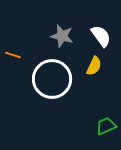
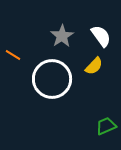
gray star: rotated 25 degrees clockwise
orange line: rotated 14 degrees clockwise
yellow semicircle: rotated 18 degrees clockwise
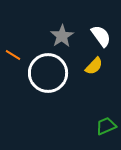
white circle: moved 4 px left, 6 px up
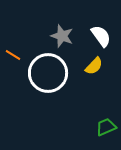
gray star: rotated 20 degrees counterclockwise
green trapezoid: moved 1 px down
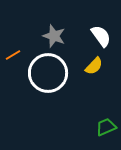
gray star: moved 8 px left
orange line: rotated 63 degrees counterclockwise
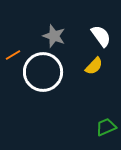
white circle: moved 5 px left, 1 px up
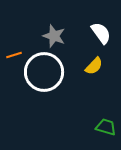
white semicircle: moved 3 px up
orange line: moved 1 px right; rotated 14 degrees clockwise
white circle: moved 1 px right
green trapezoid: rotated 40 degrees clockwise
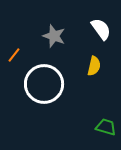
white semicircle: moved 4 px up
orange line: rotated 35 degrees counterclockwise
yellow semicircle: rotated 30 degrees counterclockwise
white circle: moved 12 px down
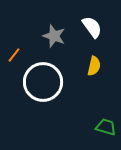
white semicircle: moved 9 px left, 2 px up
white circle: moved 1 px left, 2 px up
